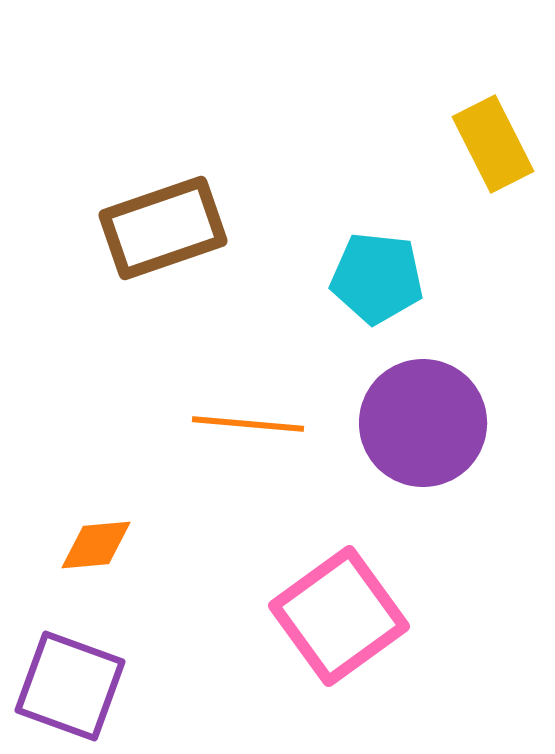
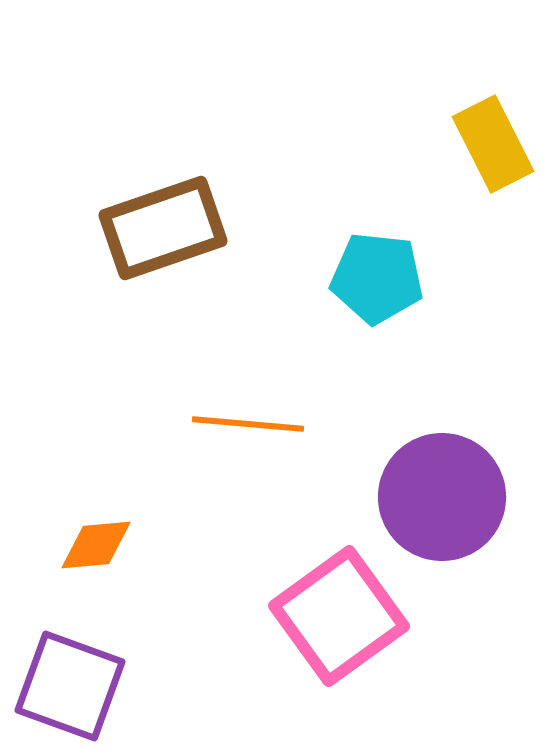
purple circle: moved 19 px right, 74 px down
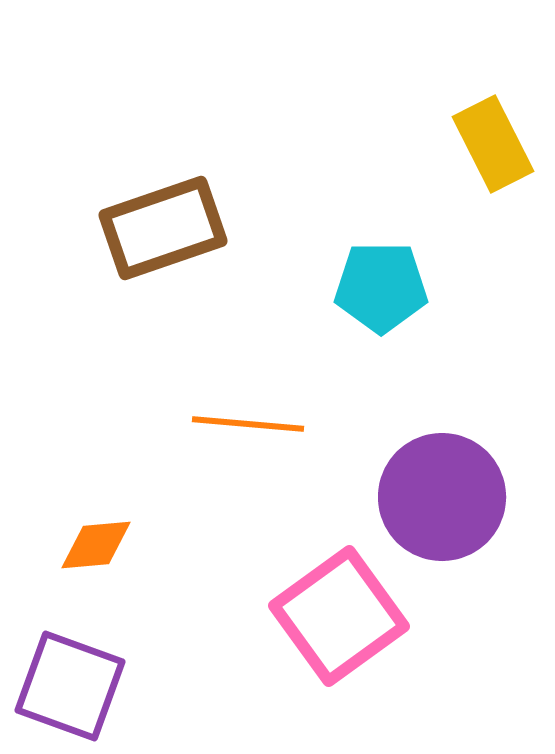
cyan pentagon: moved 4 px right, 9 px down; rotated 6 degrees counterclockwise
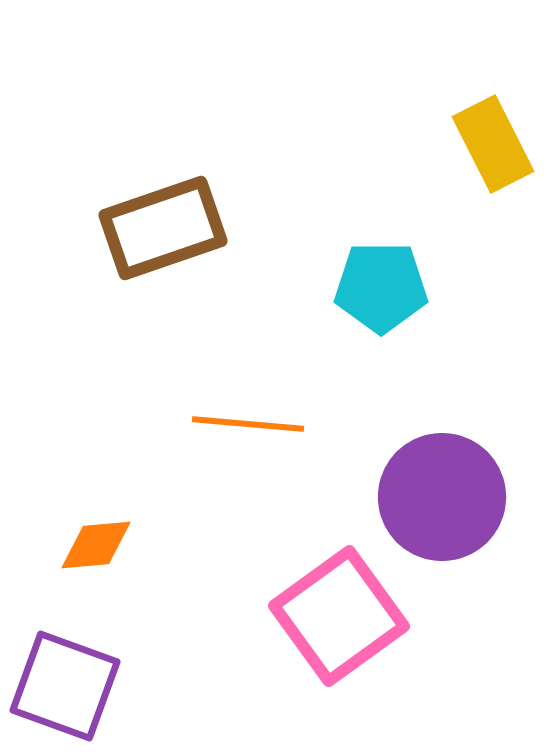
purple square: moved 5 px left
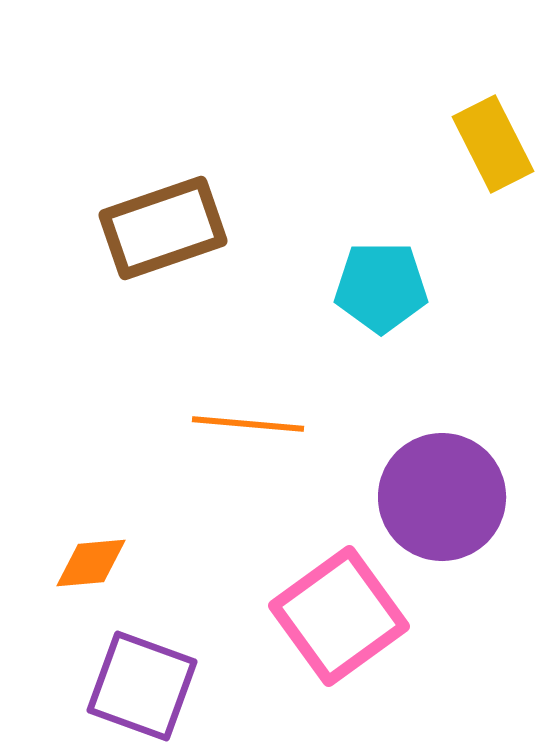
orange diamond: moved 5 px left, 18 px down
purple square: moved 77 px right
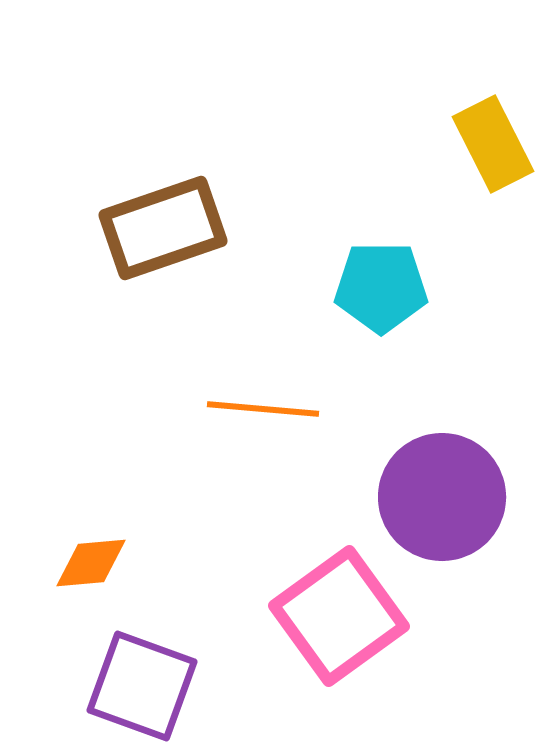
orange line: moved 15 px right, 15 px up
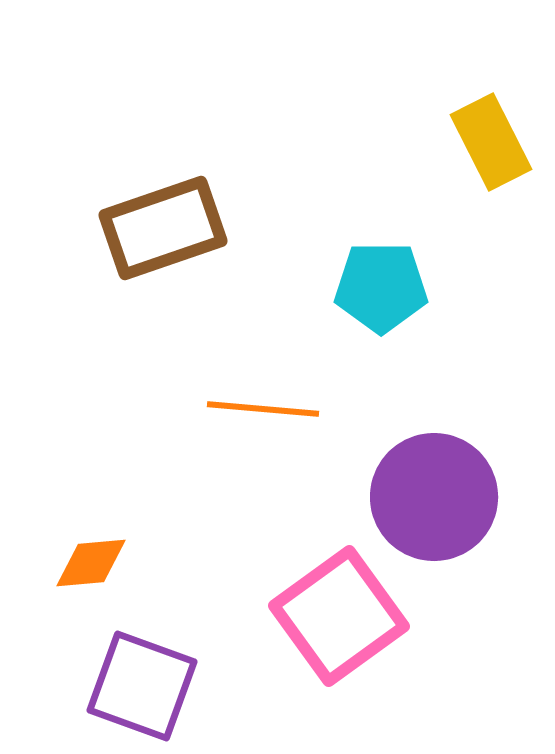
yellow rectangle: moved 2 px left, 2 px up
purple circle: moved 8 px left
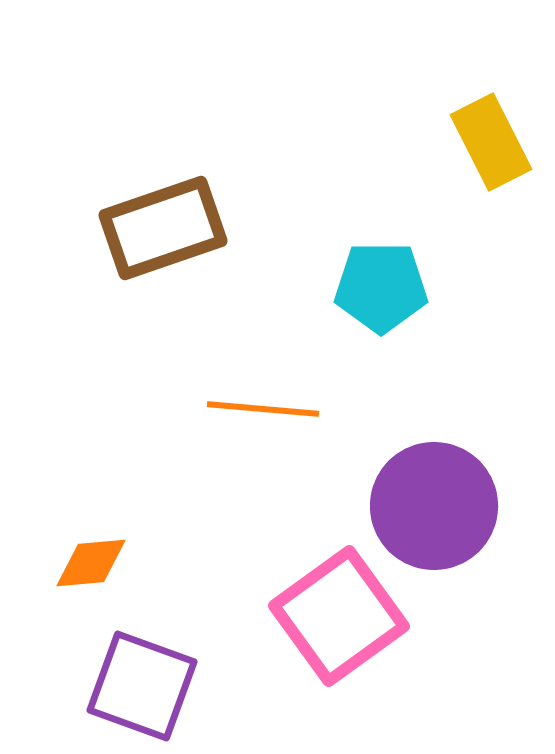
purple circle: moved 9 px down
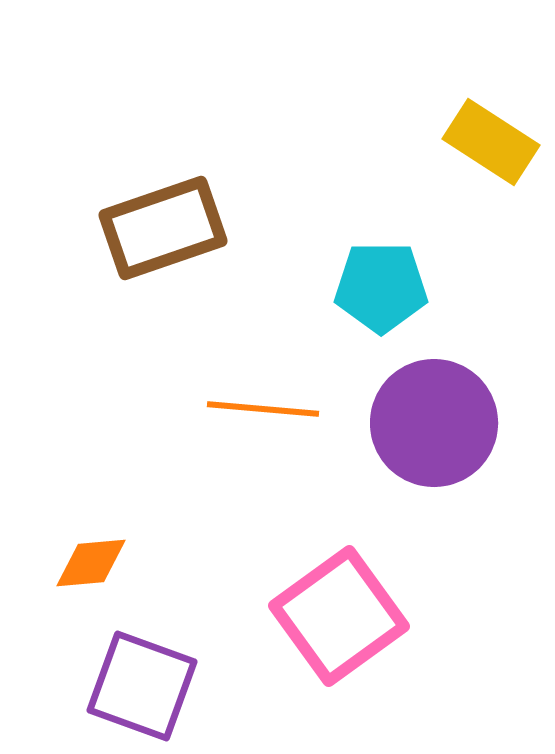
yellow rectangle: rotated 30 degrees counterclockwise
purple circle: moved 83 px up
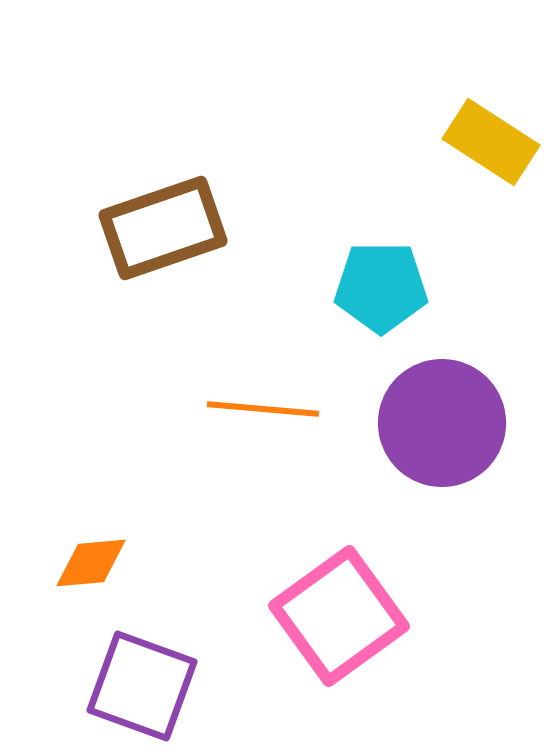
purple circle: moved 8 px right
